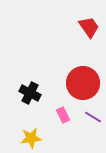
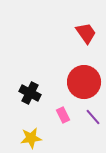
red trapezoid: moved 3 px left, 6 px down
red circle: moved 1 px right, 1 px up
purple line: rotated 18 degrees clockwise
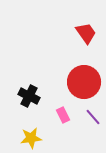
black cross: moved 1 px left, 3 px down
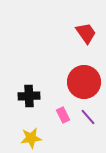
black cross: rotated 30 degrees counterclockwise
purple line: moved 5 px left
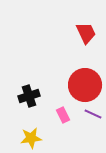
red trapezoid: rotated 10 degrees clockwise
red circle: moved 1 px right, 3 px down
black cross: rotated 15 degrees counterclockwise
purple line: moved 5 px right, 3 px up; rotated 24 degrees counterclockwise
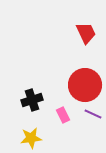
black cross: moved 3 px right, 4 px down
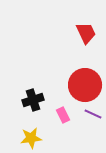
black cross: moved 1 px right
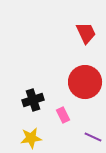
red circle: moved 3 px up
purple line: moved 23 px down
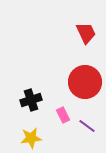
black cross: moved 2 px left
purple line: moved 6 px left, 11 px up; rotated 12 degrees clockwise
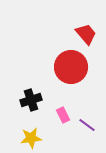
red trapezoid: moved 1 px down; rotated 15 degrees counterclockwise
red circle: moved 14 px left, 15 px up
purple line: moved 1 px up
